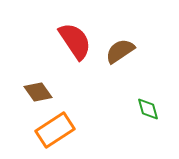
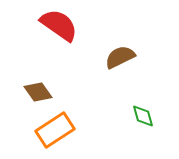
red semicircle: moved 16 px left, 16 px up; rotated 21 degrees counterclockwise
brown semicircle: moved 6 px down; rotated 8 degrees clockwise
green diamond: moved 5 px left, 7 px down
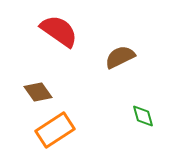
red semicircle: moved 6 px down
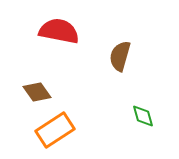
red semicircle: rotated 24 degrees counterclockwise
brown semicircle: moved 1 px up; rotated 48 degrees counterclockwise
brown diamond: moved 1 px left
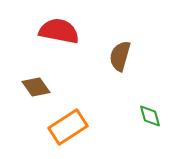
brown diamond: moved 1 px left, 5 px up
green diamond: moved 7 px right
orange rectangle: moved 13 px right, 3 px up
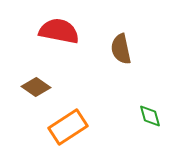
brown semicircle: moved 1 px right, 7 px up; rotated 28 degrees counterclockwise
brown diamond: rotated 20 degrees counterclockwise
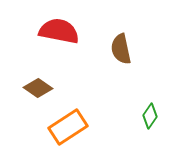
brown diamond: moved 2 px right, 1 px down
green diamond: rotated 50 degrees clockwise
